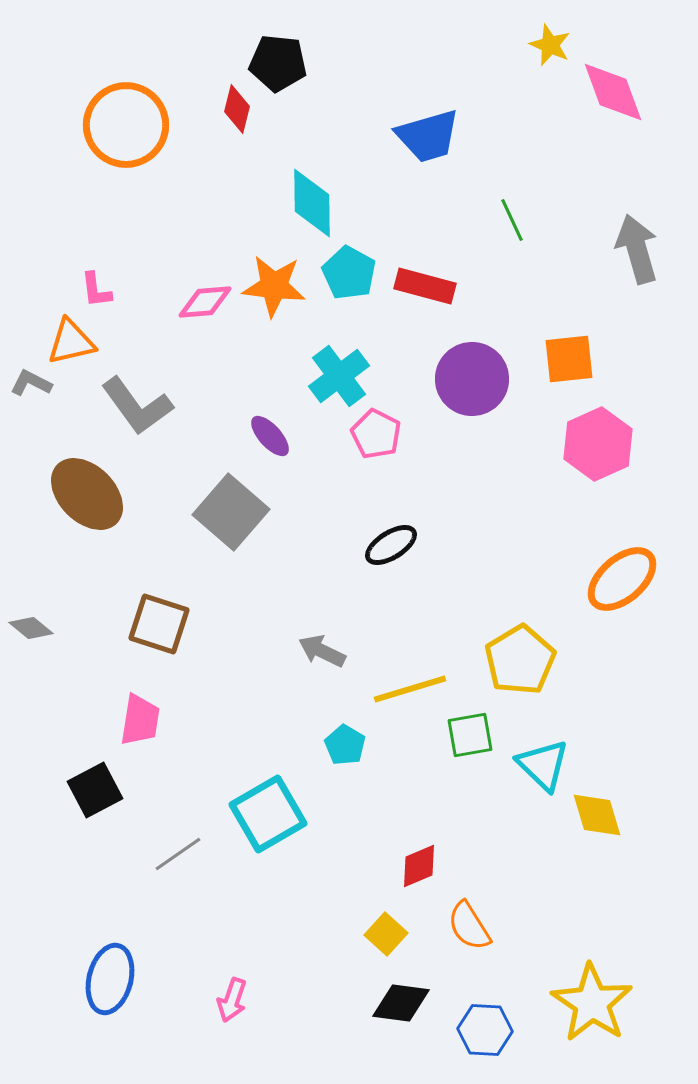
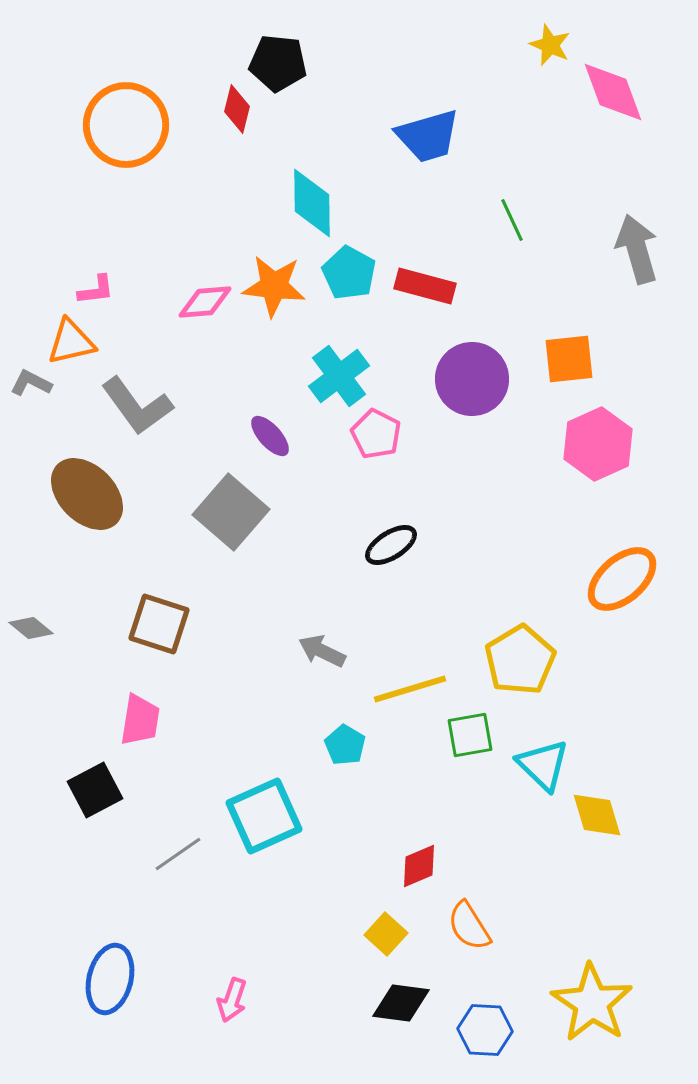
pink L-shape at (96, 290): rotated 90 degrees counterclockwise
cyan square at (268, 814): moved 4 px left, 2 px down; rotated 6 degrees clockwise
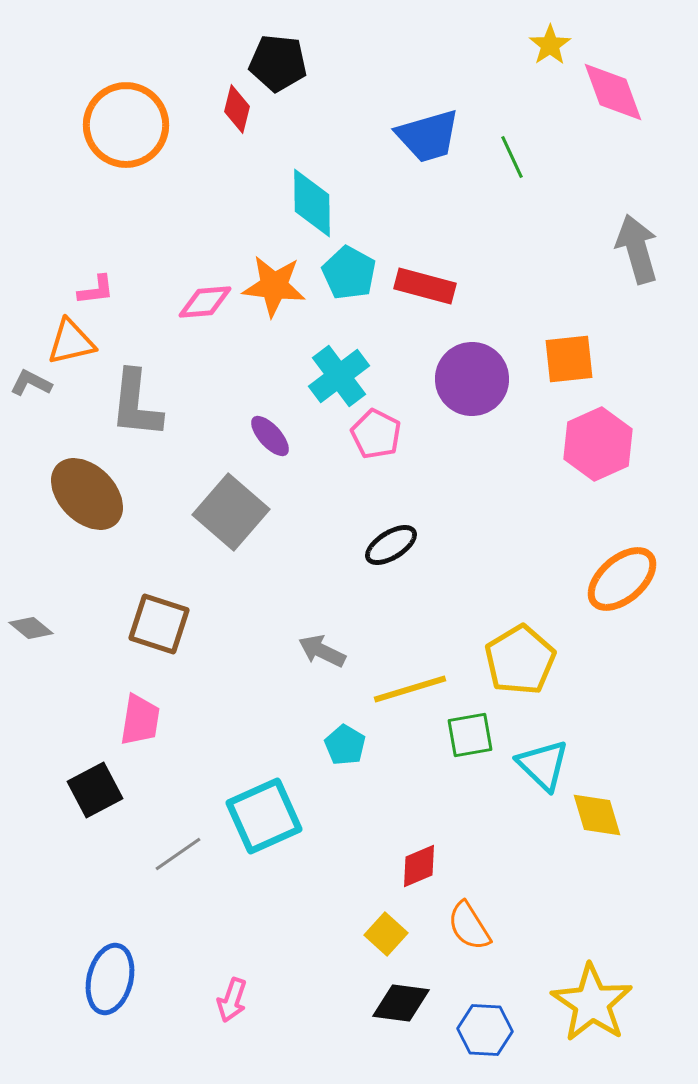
yellow star at (550, 45): rotated 15 degrees clockwise
green line at (512, 220): moved 63 px up
gray L-shape at (137, 406): moved 1 px left, 2 px up; rotated 42 degrees clockwise
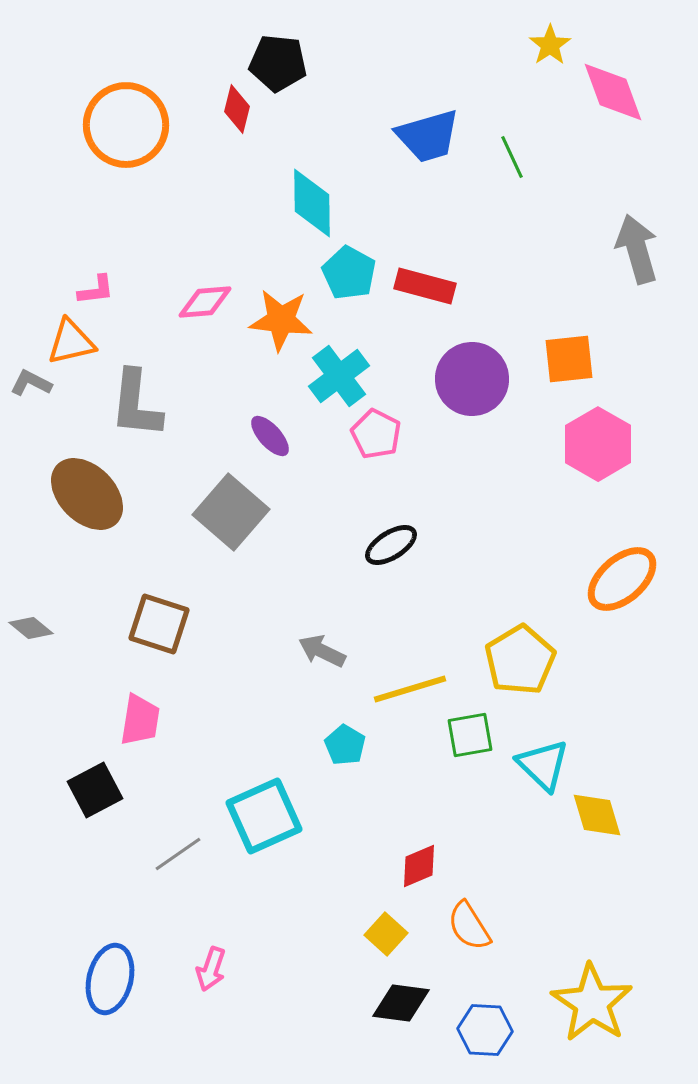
orange star at (274, 286): moved 7 px right, 34 px down
pink hexagon at (598, 444): rotated 6 degrees counterclockwise
pink arrow at (232, 1000): moved 21 px left, 31 px up
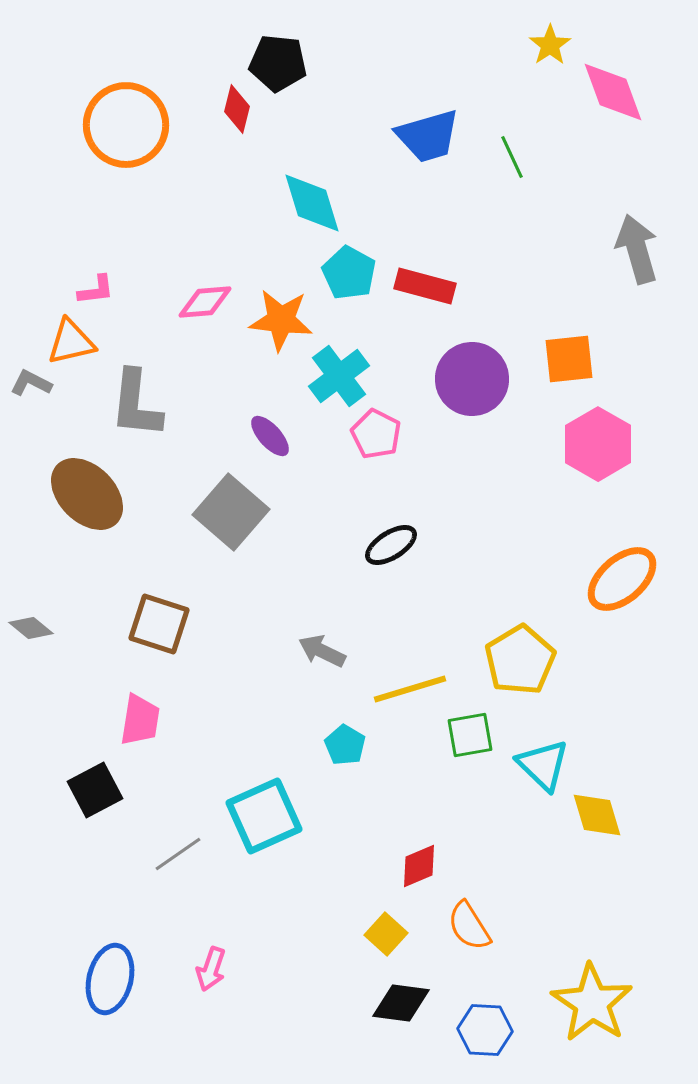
cyan diamond at (312, 203): rotated 16 degrees counterclockwise
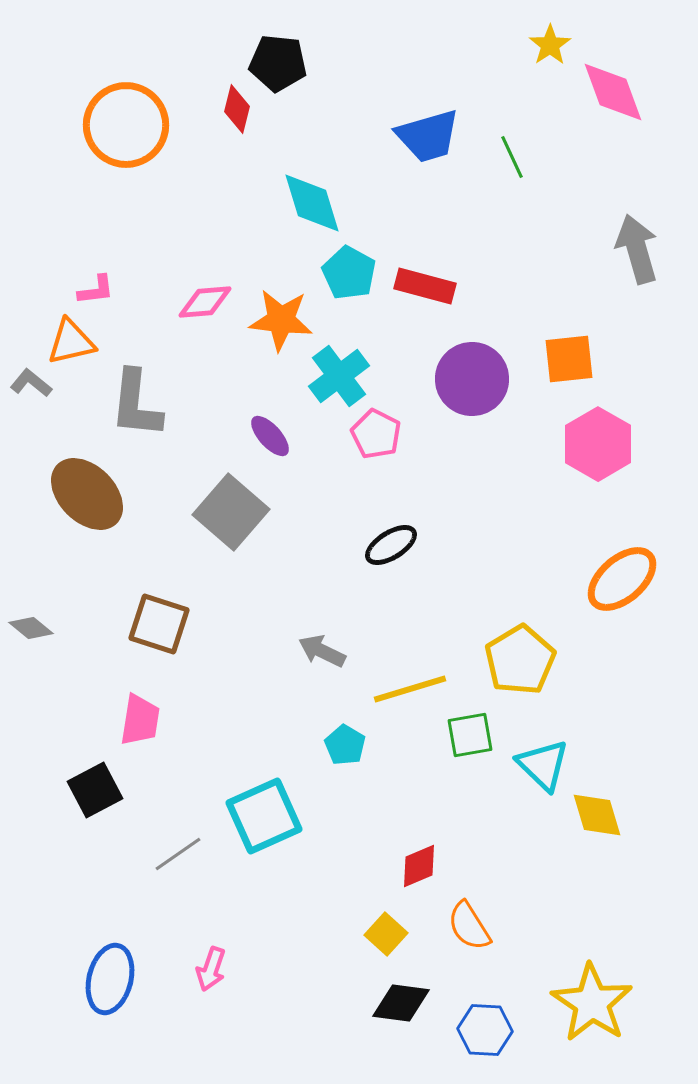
gray L-shape at (31, 383): rotated 12 degrees clockwise
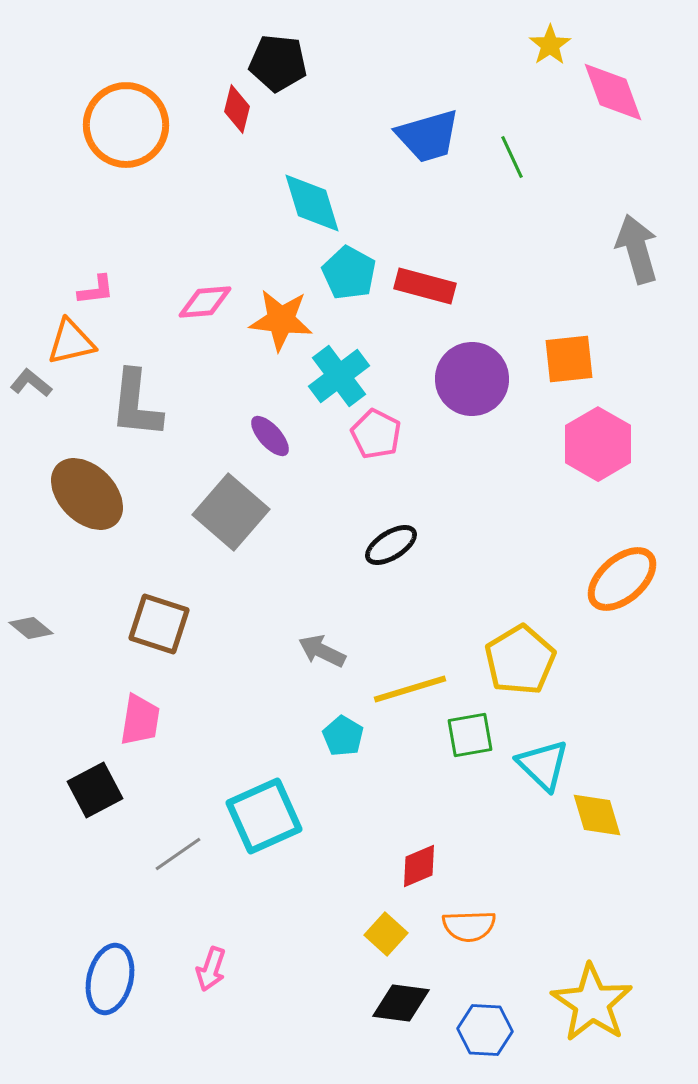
cyan pentagon at (345, 745): moved 2 px left, 9 px up
orange semicircle at (469, 926): rotated 60 degrees counterclockwise
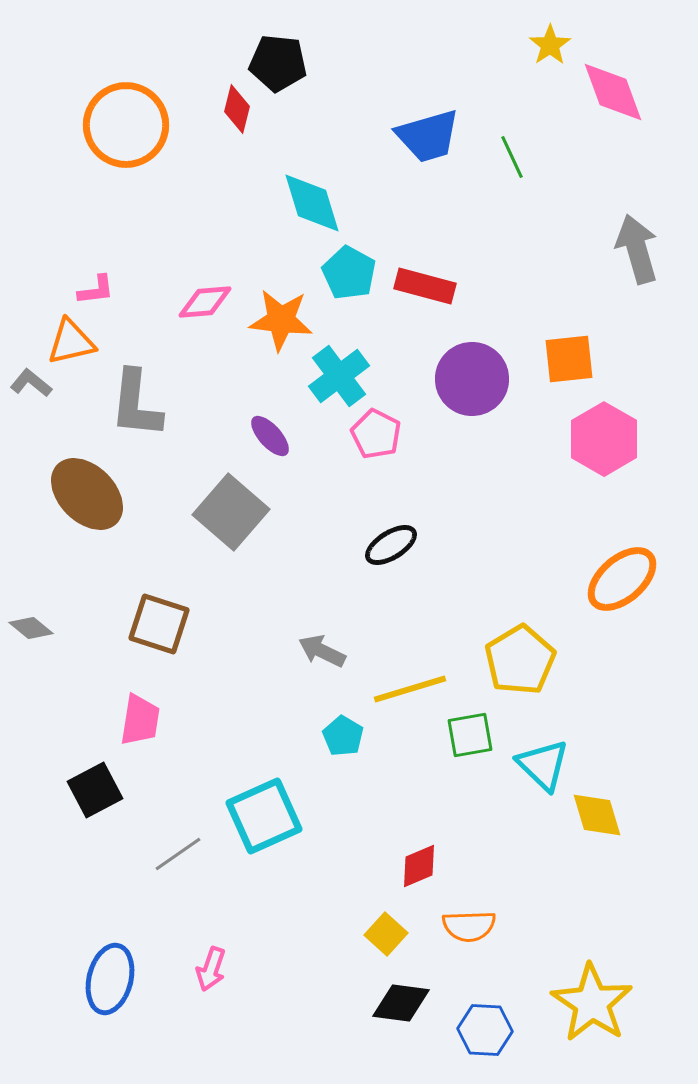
pink hexagon at (598, 444): moved 6 px right, 5 px up
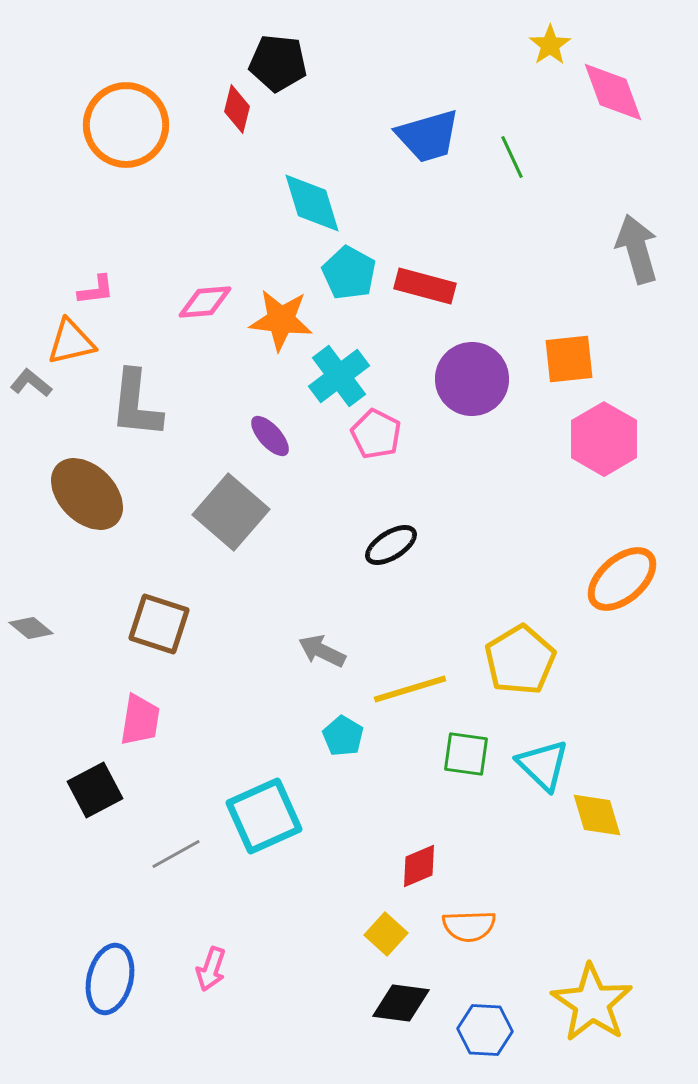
green square at (470, 735): moved 4 px left, 19 px down; rotated 18 degrees clockwise
gray line at (178, 854): moved 2 px left; rotated 6 degrees clockwise
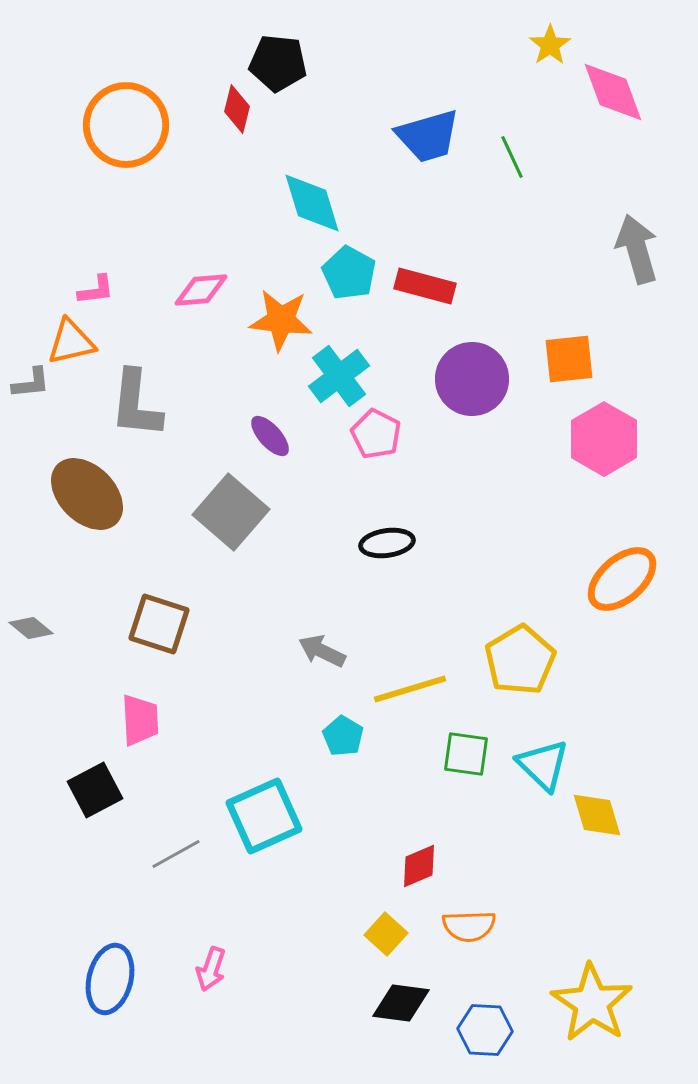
pink diamond at (205, 302): moved 4 px left, 12 px up
gray L-shape at (31, 383): rotated 135 degrees clockwise
black ellipse at (391, 545): moved 4 px left, 2 px up; rotated 24 degrees clockwise
pink trapezoid at (140, 720): rotated 12 degrees counterclockwise
